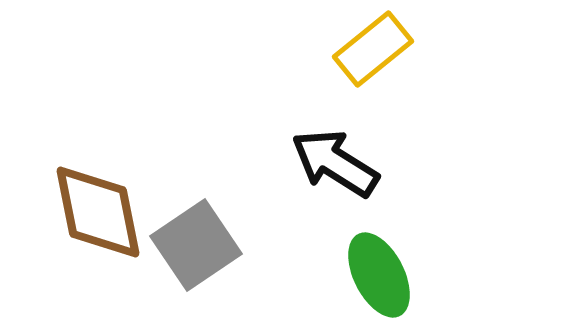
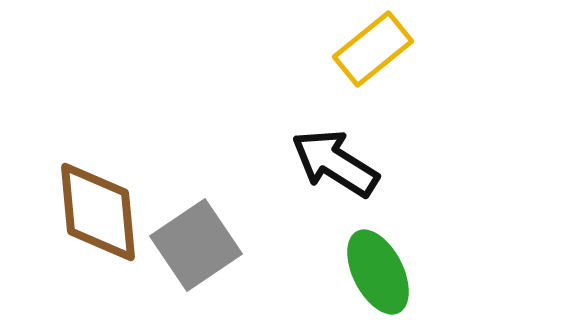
brown diamond: rotated 6 degrees clockwise
green ellipse: moved 1 px left, 3 px up
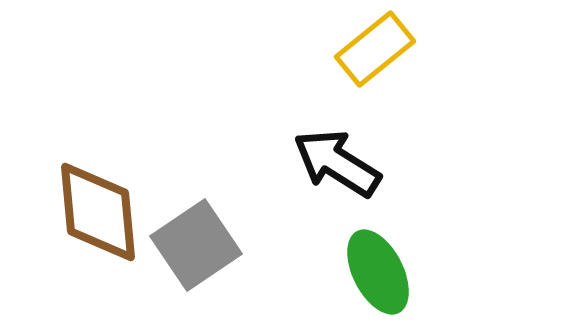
yellow rectangle: moved 2 px right
black arrow: moved 2 px right
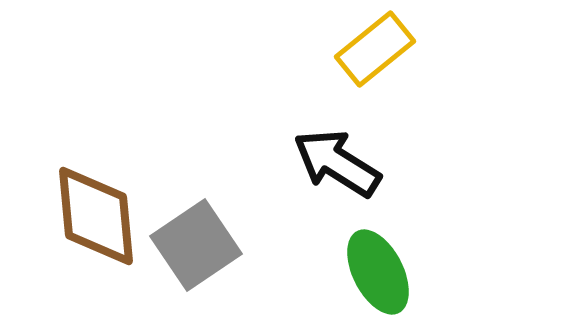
brown diamond: moved 2 px left, 4 px down
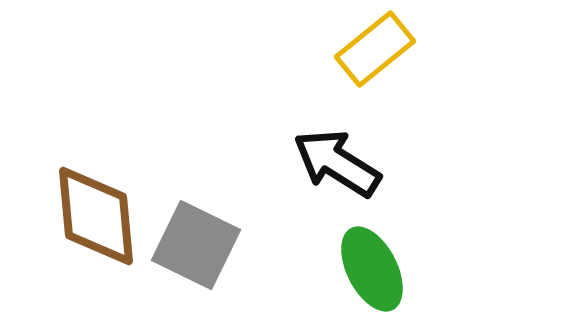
gray square: rotated 30 degrees counterclockwise
green ellipse: moved 6 px left, 3 px up
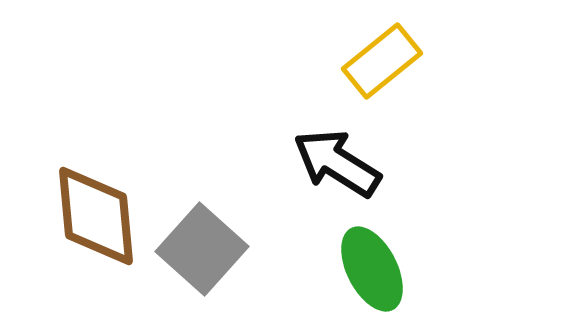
yellow rectangle: moved 7 px right, 12 px down
gray square: moved 6 px right, 4 px down; rotated 16 degrees clockwise
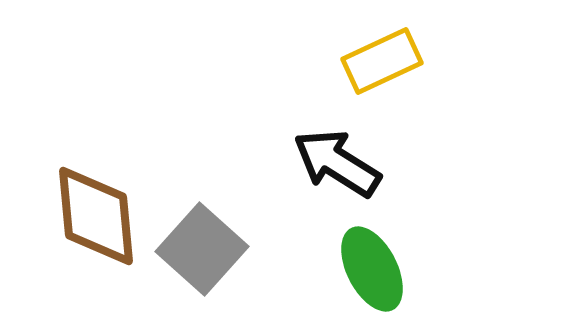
yellow rectangle: rotated 14 degrees clockwise
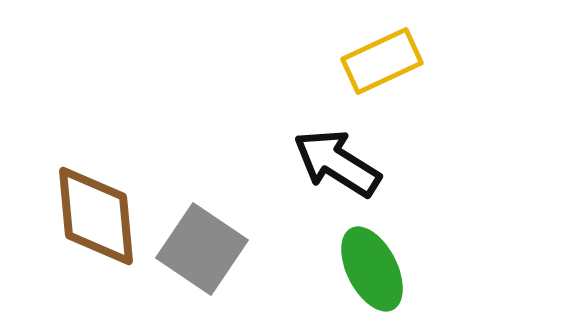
gray square: rotated 8 degrees counterclockwise
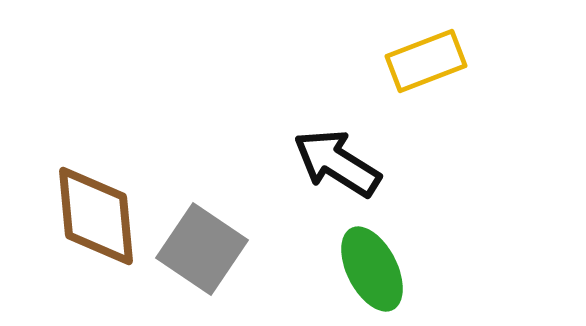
yellow rectangle: moved 44 px right; rotated 4 degrees clockwise
